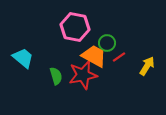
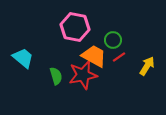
green circle: moved 6 px right, 3 px up
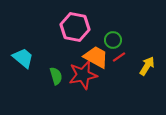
orange trapezoid: moved 2 px right, 1 px down
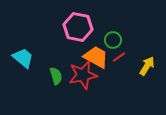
pink hexagon: moved 3 px right
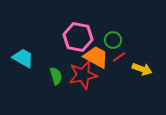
pink hexagon: moved 10 px down
cyan trapezoid: rotated 10 degrees counterclockwise
yellow arrow: moved 5 px left, 3 px down; rotated 78 degrees clockwise
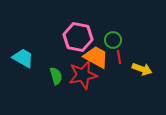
red line: rotated 64 degrees counterclockwise
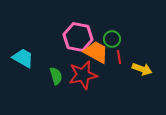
green circle: moved 1 px left, 1 px up
orange trapezoid: moved 5 px up
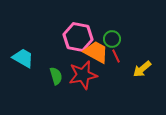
red line: moved 3 px left, 1 px up; rotated 16 degrees counterclockwise
yellow arrow: rotated 120 degrees clockwise
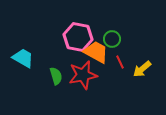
red line: moved 4 px right, 6 px down
